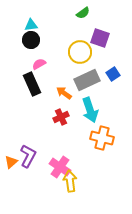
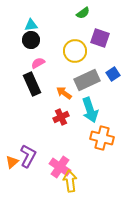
yellow circle: moved 5 px left, 1 px up
pink semicircle: moved 1 px left, 1 px up
orange triangle: moved 1 px right
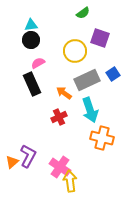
red cross: moved 2 px left
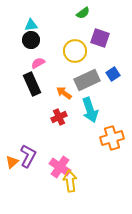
orange cross: moved 10 px right; rotated 30 degrees counterclockwise
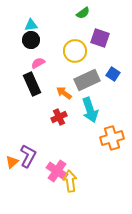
blue square: rotated 24 degrees counterclockwise
pink cross: moved 3 px left, 4 px down
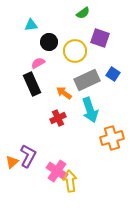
black circle: moved 18 px right, 2 px down
red cross: moved 1 px left, 1 px down
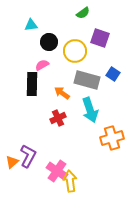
pink semicircle: moved 4 px right, 2 px down
gray rectangle: rotated 40 degrees clockwise
black rectangle: rotated 25 degrees clockwise
orange arrow: moved 2 px left
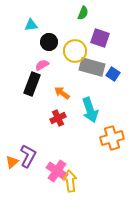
green semicircle: rotated 32 degrees counterclockwise
gray rectangle: moved 5 px right, 13 px up
black rectangle: rotated 20 degrees clockwise
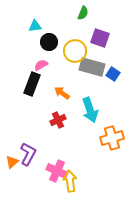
cyan triangle: moved 4 px right, 1 px down
pink semicircle: moved 1 px left
red cross: moved 2 px down
purple L-shape: moved 2 px up
pink cross: rotated 10 degrees counterclockwise
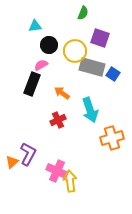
black circle: moved 3 px down
